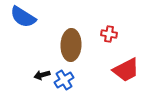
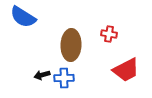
blue cross: moved 2 px up; rotated 30 degrees clockwise
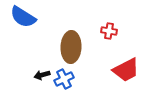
red cross: moved 3 px up
brown ellipse: moved 2 px down
blue cross: moved 1 px down; rotated 24 degrees counterclockwise
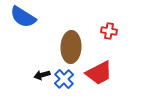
red trapezoid: moved 27 px left, 3 px down
blue cross: rotated 18 degrees counterclockwise
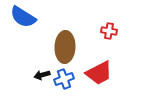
brown ellipse: moved 6 px left
blue cross: rotated 24 degrees clockwise
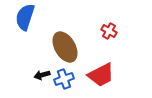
blue semicircle: moved 2 px right; rotated 76 degrees clockwise
red cross: rotated 21 degrees clockwise
brown ellipse: rotated 32 degrees counterclockwise
red trapezoid: moved 2 px right, 2 px down
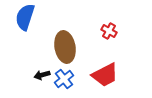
brown ellipse: rotated 20 degrees clockwise
red trapezoid: moved 4 px right
blue cross: rotated 18 degrees counterclockwise
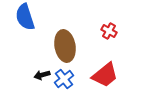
blue semicircle: rotated 36 degrees counterclockwise
brown ellipse: moved 1 px up
red trapezoid: rotated 12 degrees counterclockwise
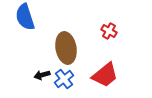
brown ellipse: moved 1 px right, 2 px down
